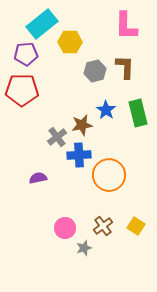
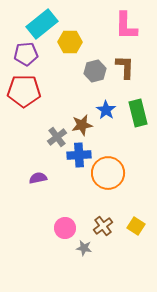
red pentagon: moved 2 px right, 1 px down
orange circle: moved 1 px left, 2 px up
gray star: rotated 28 degrees clockwise
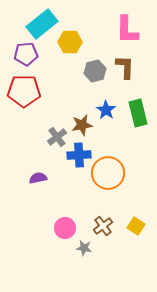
pink L-shape: moved 1 px right, 4 px down
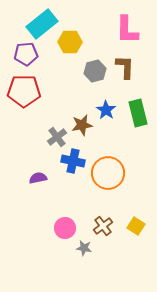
blue cross: moved 6 px left, 6 px down; rotated 15 degrees clockwise
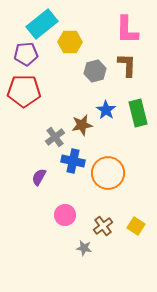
brown L-shape: moved 2 px right, 2 px up
gray cross: moved 2 px left
purple semicircle: moved 1 px right, 1 px up; rotated 48 degrees counterclockwise
pink circle: moved 13 px up
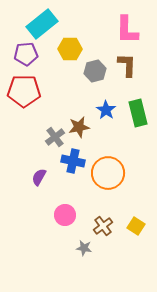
yellow hexagon: moved 7 px down
brown star: moved 3 px left, 2 px down
